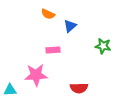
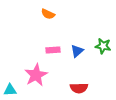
blue triangle: moved 7 px right, 25 px down
pink star: rotated 25 degrees counterclockwise
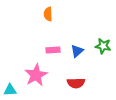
orange semicircle: rotated 64 degrees clockwise
red semicircle: moved 3 px left, 5 px up
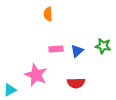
pink rectangle: moved 3 px right, 1 px up
pink star: rotated 20 degrees counterclockwise
cyan triangle: rotated 24 degrees counterclockwise
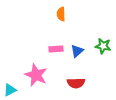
orange semicircle: moved 13 px right
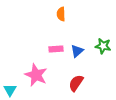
red semicircle: rotated 126 degrees clockwise
cyan triangle: rotated 32 degrees counterclockwise
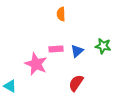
pink star: moved 11 px up
cyan triangle: moved 4 px up; rotated 32 degrees counterclockwise
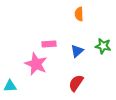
orange semicircle: moved 18 px right
pink rectangle: moved 7 px left, 5 px up
cyan triangle: rotated 32 degrees counterclockwise
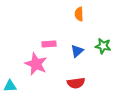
red semicircle: rotated 132 degrees counterclockwise
